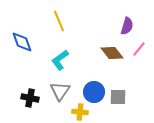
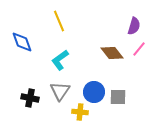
purple semicircle: moved 7 px right
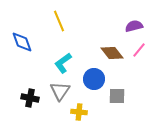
purple semicircle: rotated 120 degrees counterclockwise
pink line: moved 1 px down
cyan L-shape: moved 3 px right, 3 px down
blue circle: moved 13 px up
gray square: moved 1 px left, 1 px up
yellow cross: moved 1 px left
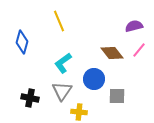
blue diamond: rotated 35 degrees clockwise
gray triangle: moved 2 px right
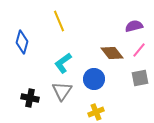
gray square: moved 23 px right, 18 px up; rotated 12 degrees counterclockwise
yellow cross: moved 17 px right; rotated 28 degrees counterclockwise
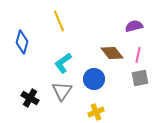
pink line: moved 1 px left, 5 px down; rotated 28 degrees counterclockwise
black cross: rotated 18 degrees clockwise
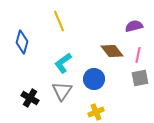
brown diamond: moved 2 px up
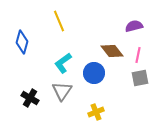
blue circle: moved 6 px up
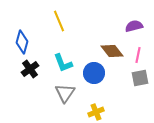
cyan L-shape: rotated 75 degrees counterclockwise
gray triangle: moved 3 px right, 2 px down
black cross: moved 29 px up; rotated 24 degrees clockwise
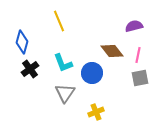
blue circle: moved 2 px left
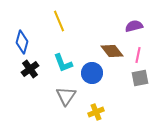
gray triangle: moved 1 px right, 3 px down
